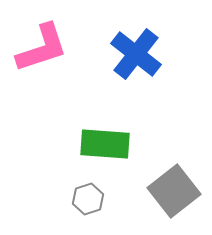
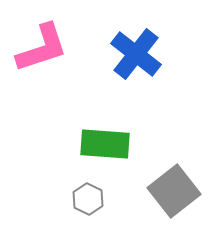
gray hexagon: rotated 16 degrees counterclockwise
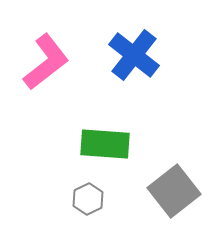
pink L-shape: moved 4 px right, 14 px down; rotated 20 degrees counterclockwise
blue cross: moved 2 px left, 1 px down
gray hexagon: rotated 8 degrees clockwise
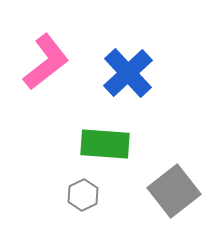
blue cross: moved 6 px left, 18 px down; rotated 9 degrees clockwise
gray hexagon: moved 5 px left, 4 px up
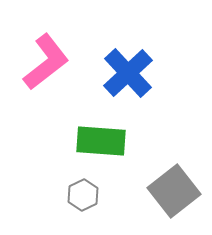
green rectangle: moved 4 px left, 3 px up
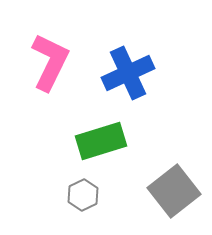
pink L-shape: moved 4 px right; rotated 26 degrees counterclockwise
blue cross: rotated 18 degrees clockwise
green rectangle: rotated 21 degrees counterclockwise
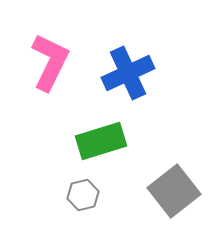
gray hexagon: rotated 12 degrees clockwise
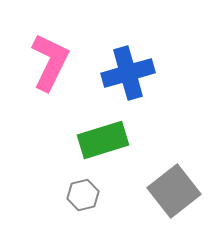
blue cross: rotated 9 degrees clockwise
green rectangle: moved 2 px right, 1 px up
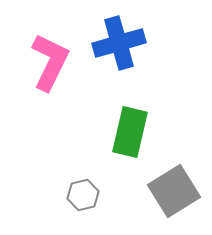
blue cross: moved 9 px left, 30 px up
green rectangle: moved 27 px right, 8 px up; rotated 60 degrees counterclockwise
gray square: rotated 6 degrees clockwise
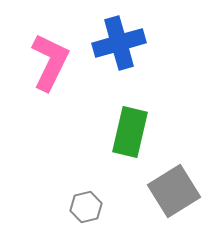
gray hexagon: moved 3 px right, 12 px down
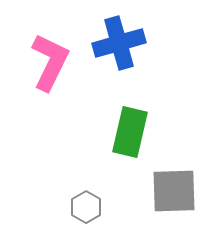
gray square: rotated 30 degrees clockwise
gray hexagon: rotated 16 degrees counterclockwise
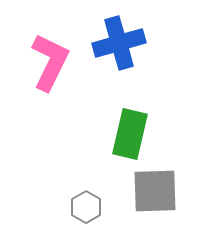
green rectangle: moved 2 px down
gray square: moved 19 px left
